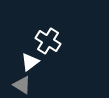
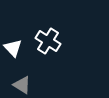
white triangle: moved 17 px left, 14 px up; rotated 36 degrees counterclockwise
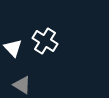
white cross: moved 3 px left
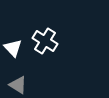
gray triangle: moved 4 px left
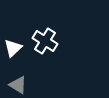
white triangle: rotated 30 degrees clockwise
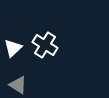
white cross: moved 4 px down
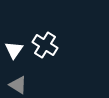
white triangle: moved 1 px right, 2 px down; rotated 12 degrees counterclockwise
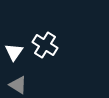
white triangle: moved 2 px down
